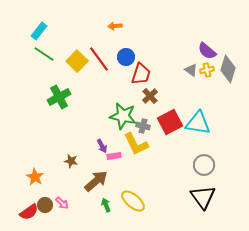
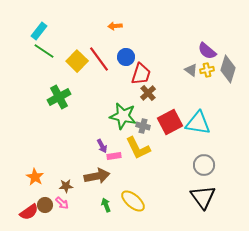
green line: moved 3 px up
brown cross: moved 2 px left, 3 px up
yellow L-shape: moved 2 px right, 4 px down
brown star: moved 5 px left, 25 px down; rotated 16 degrees counterclockwise
brown arrow: moved 1 px right, 5 px up; rotated 30 degrees clockwise
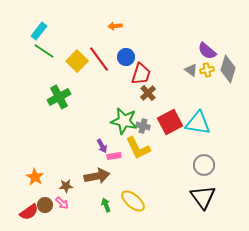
green star: moved 1 px right, 5 px down
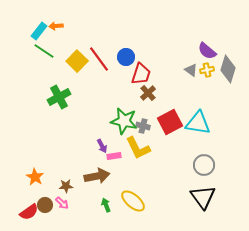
orange arrow: moved 59 px left
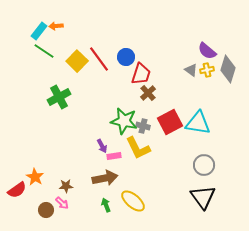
brown arrow: moved 8 px right, 2 px down
brown circle: moved 1 px right, 5 px down
red semicircle: moved 12 px left, 22 px up
